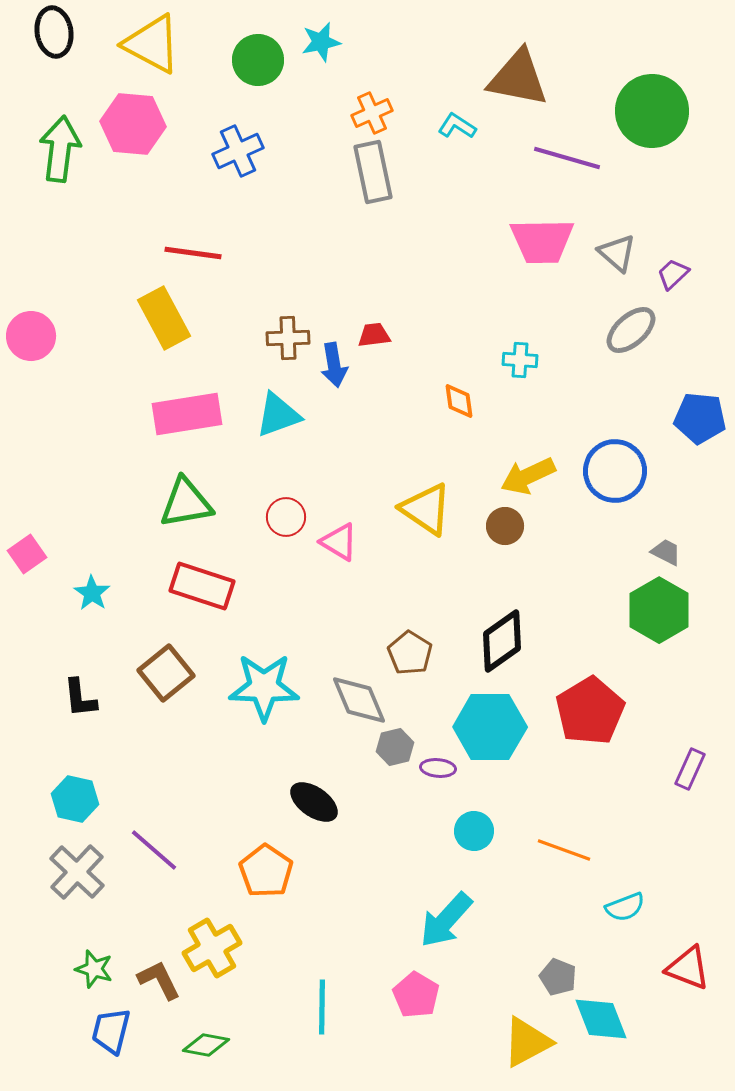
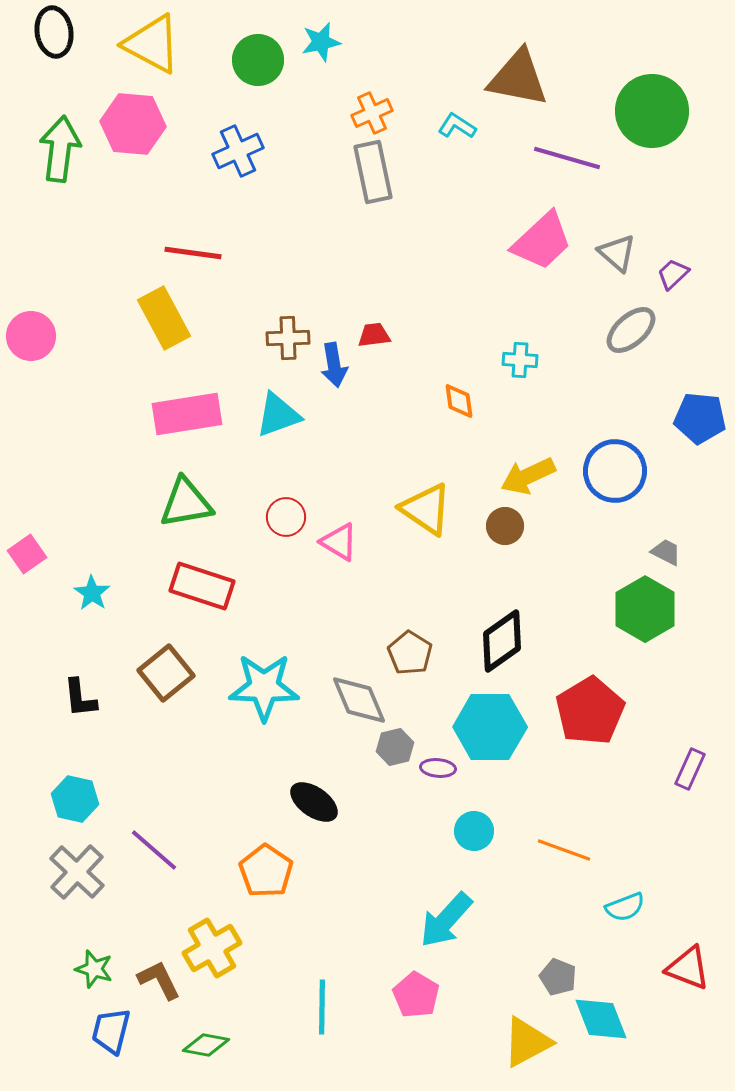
pink trapezoid at (542, 241): rotated 42 degrees counterclockwise
green hexagon at (659, 610): moved 14 px left, 1 px up
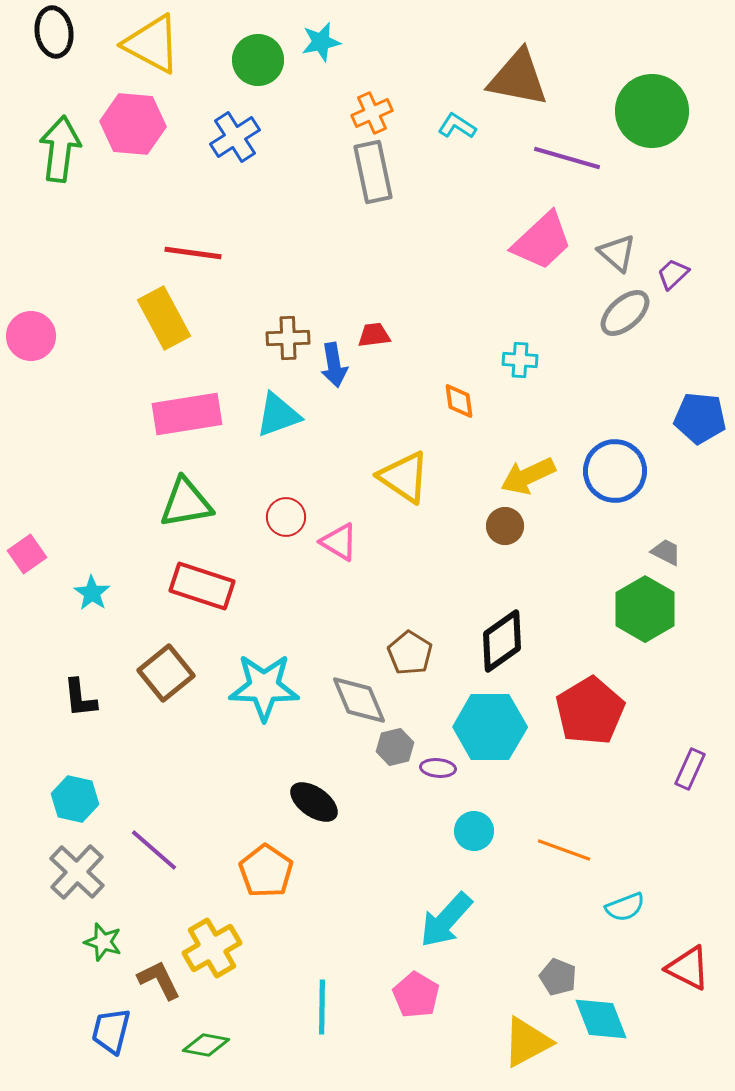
blue cross at (238, 151): moved 3 px left, 14 px up; rotated 9 degrees counterclockwise
gray ellipse at (631, 330): moved 6 px left, 17 px up
yellow triangle at (426, 509): moved 22 px left, 32 px up
red triangle at (688, 968): rotated 6 degrees clockwise
green star at (94, 969): moved 9 px right, 27 px up
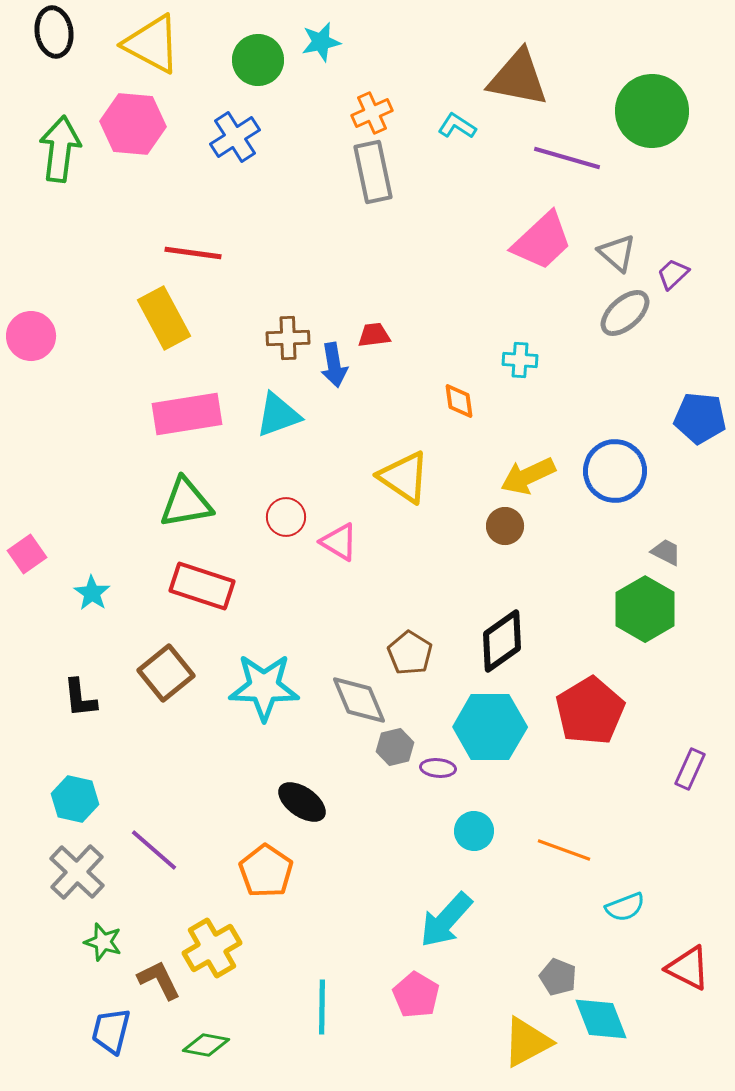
black ellipse at (314, 802): moved 12 px left
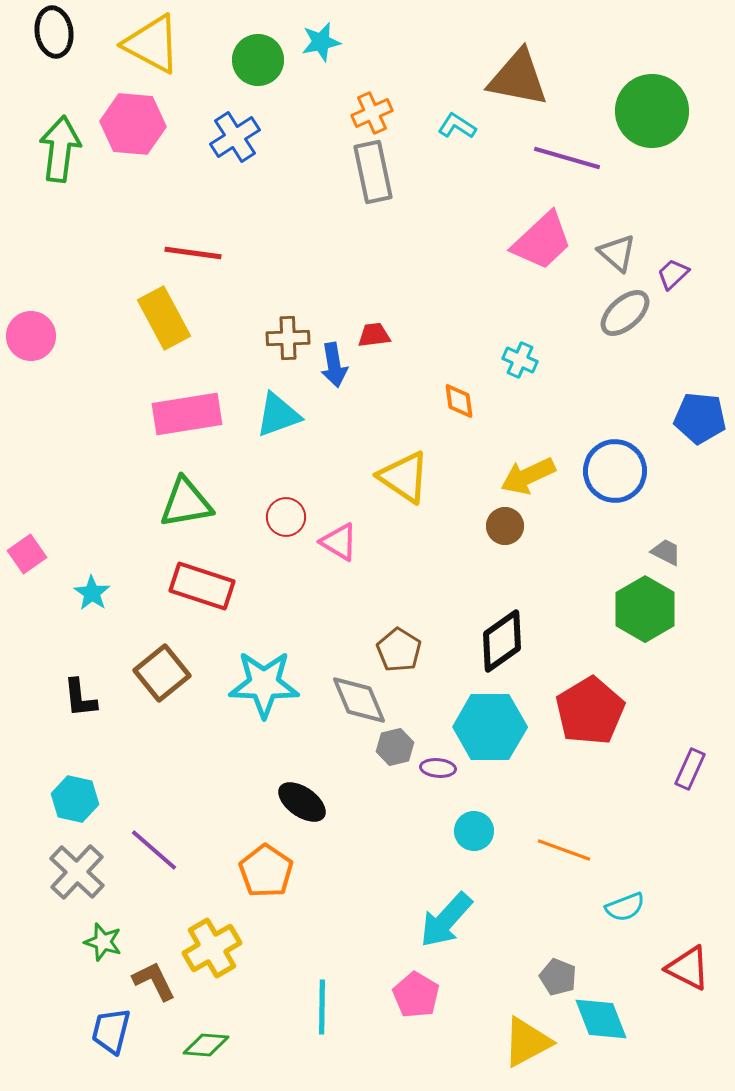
cyan cross at (520, 360): rotated 20 degrees clockwise
brown pentagon at (410, 653): moved 11 px left, 3 px up
brown square at (166, 673): moved 4 px left
cyan star at (264, 687): moved 3 px up
brown L-shape at (159, 980): moved 5 px left, 1 px down
green diamond at (206, 1045): rotated 6 degrees counterclockwise
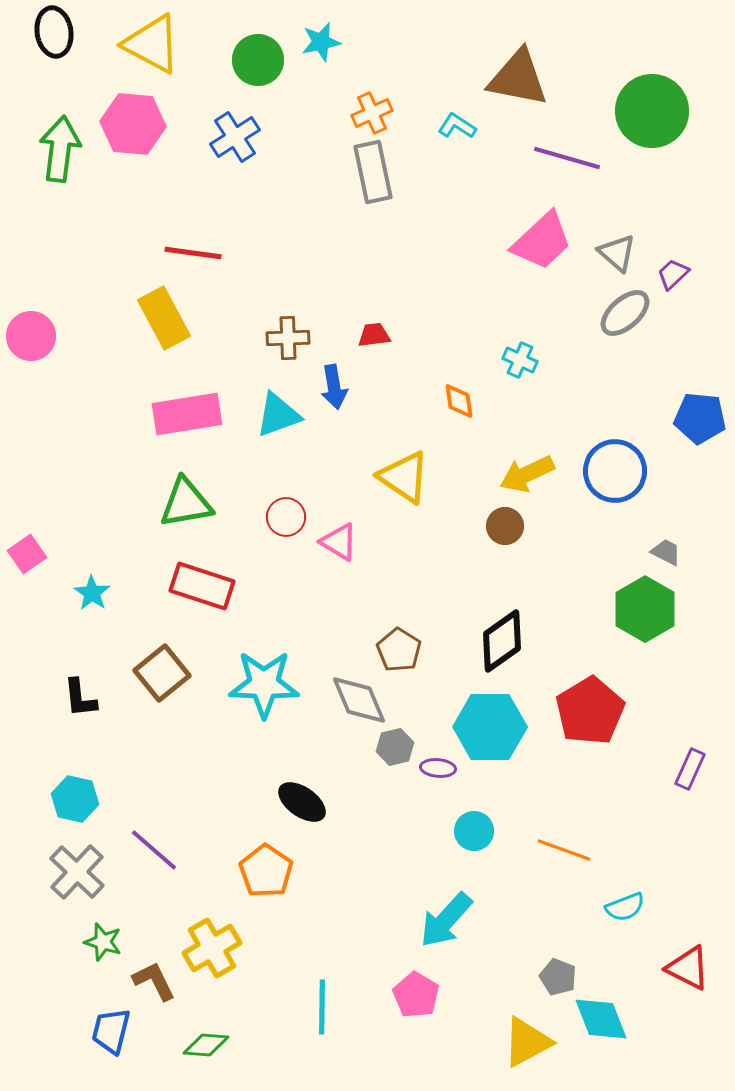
blue arrow at (334, 365): moved 22 px down
yellow arrow at (528, 476): moved 1 px left, 2 px up
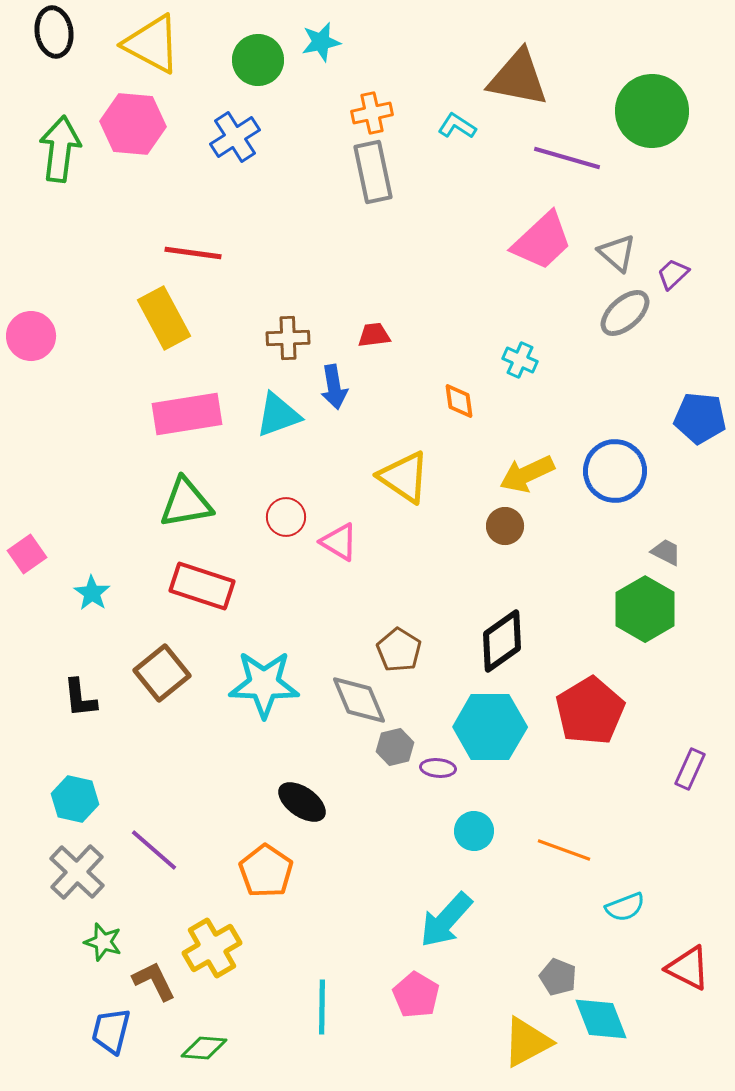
orange cross at (372, 113): rotated 12 degrees clockwise
green diamond at (206, 1045): moved 2 px left, 3 px down
